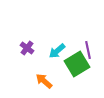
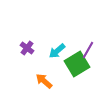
purple line: rotated 42 degrees clockwise
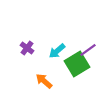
purple line: rotated 24 degrees clockwise
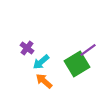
cyan arrow: moved 16 px left, 11 px down
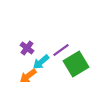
purple line: moved 27 px left
green square: moved 1 px left
orange arrow: moved 16 px left, 5 px up; rotated 78 degrees counterclockwise
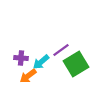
purple cross: moved 6 px left, 10 px down; rotated 32 degrees counterclockwise
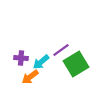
orange arrow: moved 2 px right, 1 px down
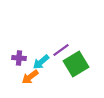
purple cross: moved 2 px left
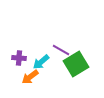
purple line: rotated 66 degrees clockwise
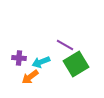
purple line: moved 4 px right, 5 px up
cyan arrow: rotated 18 degrees clockwise
